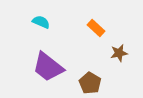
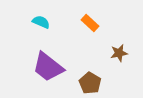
orange rectangle: moved 6 px left, 5 px up
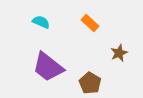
brown star: rotated 12 degrees counterclockwise
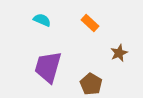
cyan semicircle: moved 1 px right, 2 px up
purple trapezoid: rotated 68 degrees clockwise
brown pentagon: moved 1 px right, 1 px down
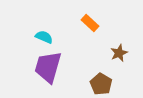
cyan semicircle: moved 2 px right, 17 px down
brown pentagon: moved 10 px right
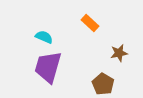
brown star: rotated 12 degrees clockwise
brown pentagon: moved 2 px right
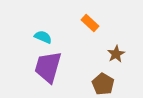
cyan semicircle: moved 1 px left
brown star: moved 3 px left, 1 px down; rotated 18 degrees counterclockwise
